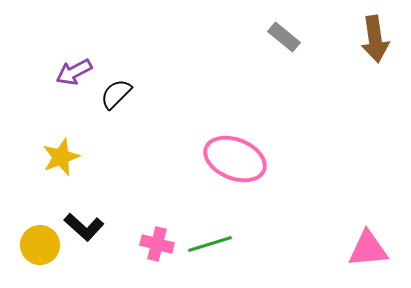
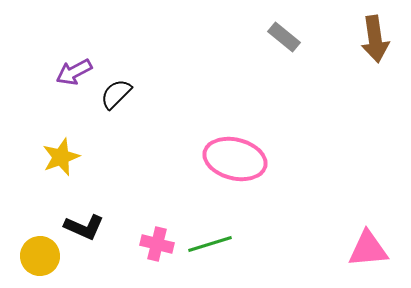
pink ellipse: rotated 8 degrees counterclockwise
black L-shape: rotated 18 degrees counterclockwise
yellow circle: moved 11 px down
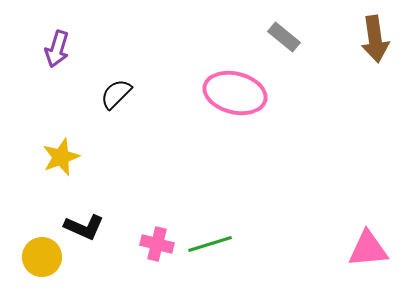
purple arrow: moved 17 px left, 23 px up; rotated 45 degrees counterclockwise
pink ellipse: moved 66 px up
yellow circle: moved 2 px right, 1 px down
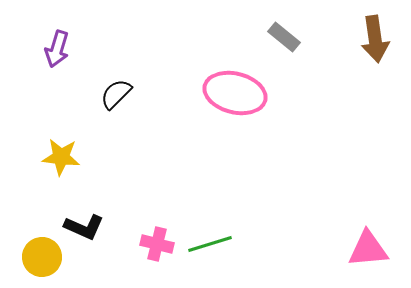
yellow star: rotated 27 degrees clockwise
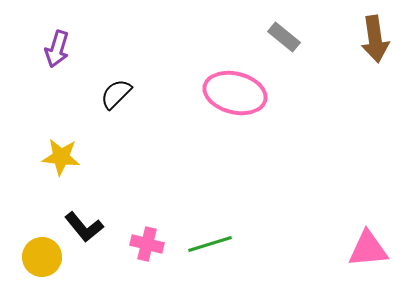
black L-shape: rotated 27 degrees clockwise
pink cross: moved 10 px left
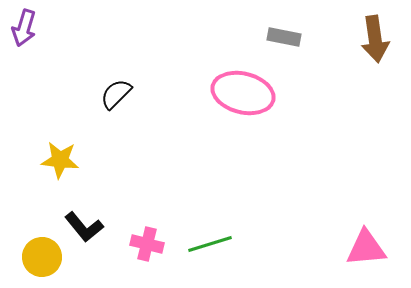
gray rectangle: rotated 28 degrees counterclockwise
purple arrow: moved 33 px left, 21 px up
pink ellipse: moved 8 px right
yellow star: moved 1 px left, 3 px down
pink triangle: moved 2 px left, 1 px up
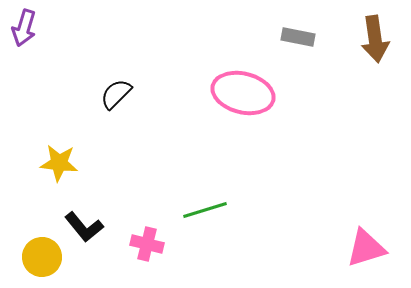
gray rectangle: moved 14 px right
yellow star: moved 1 px left, 3 px down
green line: moved 5 px left, 34 px up
pink triangle: rotated 12 degrees counterclockwise
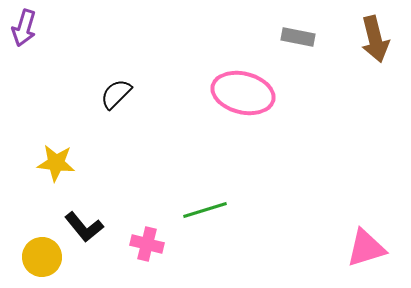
brown arrow: rotated 6 degrees counterclockwise
yellow star: moved 3 px left
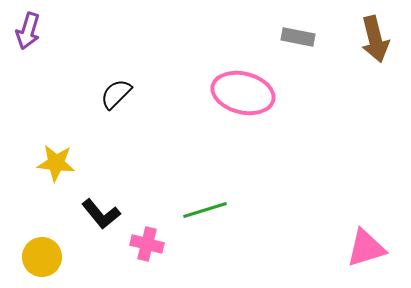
purple arrow: moved 4 px right, 3 px down
black L-shape: moved 17 px right, 13 px up
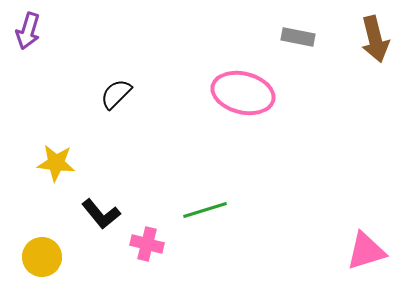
pink triangle: moved 3 px down
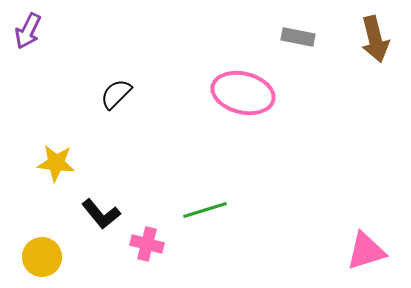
purple arrow: rotated 9 degrees clockwise
